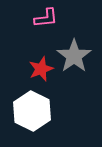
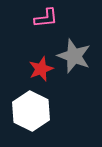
gray star: rotated 16 degrees counterclockwise
white hexagon: moved 1 px left
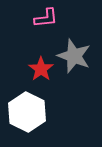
red star: rotated 15 degrees counterclockwise
white hexagon: moved 4 px left, 1 px down
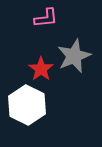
gray star: rotated 28 degrees clockwise
white hexagon: moved 7 px up
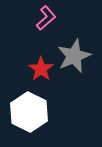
pink L-shape: rotated 35 degrees counterclockwise
white hexagon: moved 2 px right, 7 px down
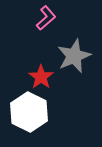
red star: moved 8 px down
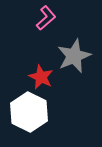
red star: rotated 10 degrees counterclockwise
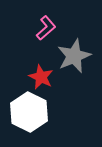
pink L-shape: moved 10 px down
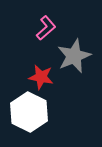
red star: rotated 15 degrees counterclockwise
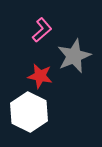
pink L-shape: moved 4 px left, 2 px down
red star: moved 1 px left, 1 px up
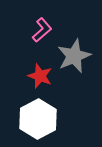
red star: rotated 10 degrees clockwise
white hexagon: moved 9 px right, 7 px down; rotated 6 degrees clockwise
